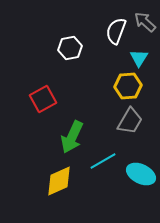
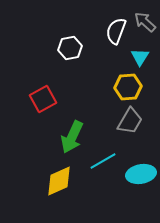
cyan triangle: moved 1 px right, 1 px up
yellow hexagon: moved 1 px down
cyan ellipse: rotated 36 degrees counterclockwise
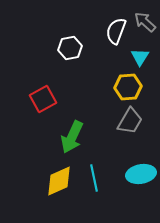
cyan line: moved 9 px left, 17 px down; rotated 72 degrees counterclockwise
